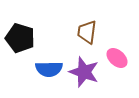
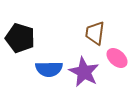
brown trapezoid: moved 8 px right, 1 px down
purple star: rotated 8 degrees clockwise
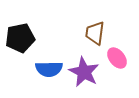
black pentagon: rotated 28 degrees counterclockwise
pink ellipse: rotated 10 degrees clockwise
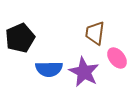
black pentagon: rotated 12 degrees counterclockwise
